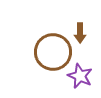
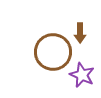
purple star: moved 2 px right, 1 px up
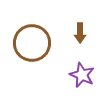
brown circle: moved 21 px left, 9 px up
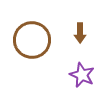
brown circle: moved 3 px up
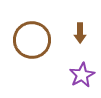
purple star: rotated 20 degrees clockwise
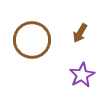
brown arrow: rotated 30 degrees clockwise
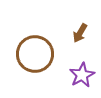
brown circle: moved 3 px right, 14 px down
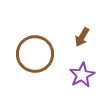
brown arrow: moved 2 px right, 4 px down
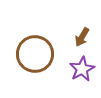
purple star: moved 6 px up
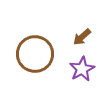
brown arrow: rotated 18 degrees clockwise
